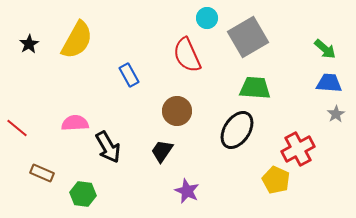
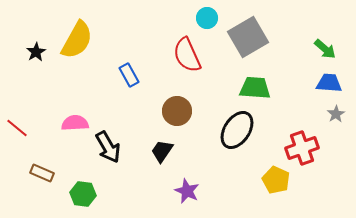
black star: moved 7 px right, 8 px down
red cross: moved 4 px right, 1 px up; rotated 8 degrees clockwise
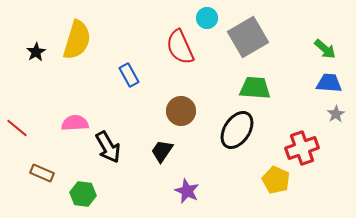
yellow semicircle: rotated 12 degrees counterclockwise
red semicircle: moved 7 px left, 8 px up
brown circle: moved 4 px right
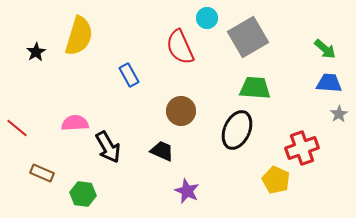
yellow semicircle: moved 2 px right, 4 px up
gray star: moved 3 px right
black ellipse: rotated 9 degrees counterclockwise
black trapezoid: rotated 80 degrees clockwise
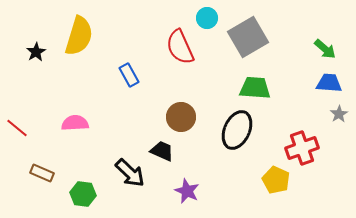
brown circle: moved 6 px down
black arrow: moved 22 px right, 26 px down; rotated 16 degrees counterclockwise
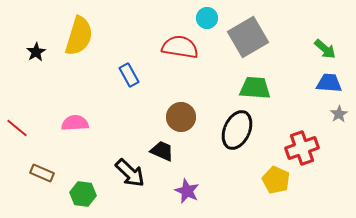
red semicircle: rotated 123 degrees clockwise
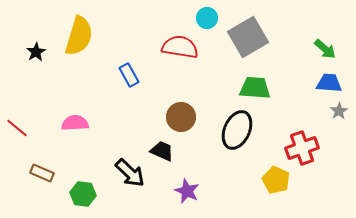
gray star: moved 3 px up
